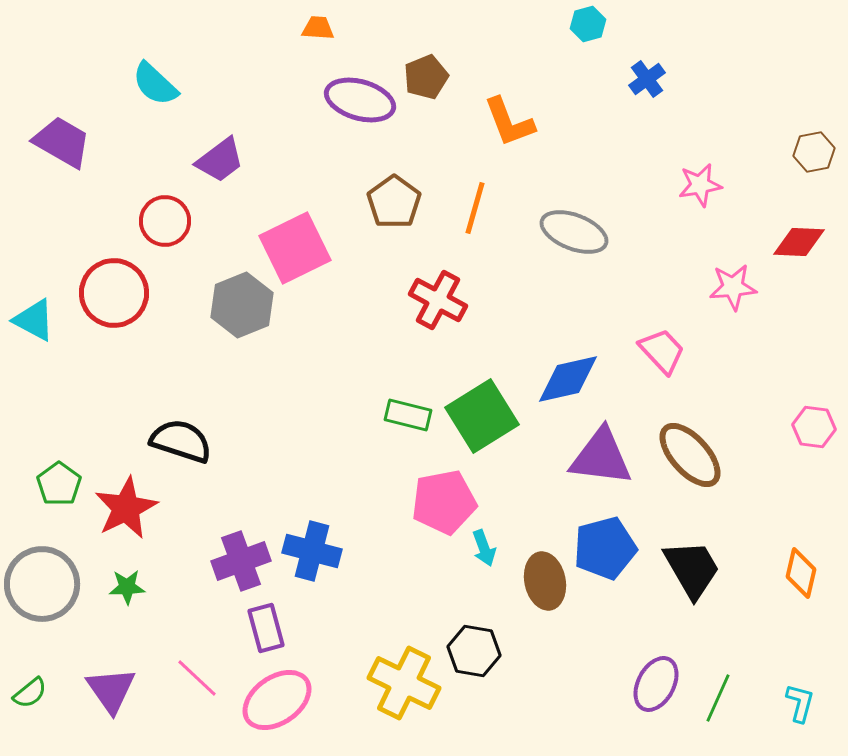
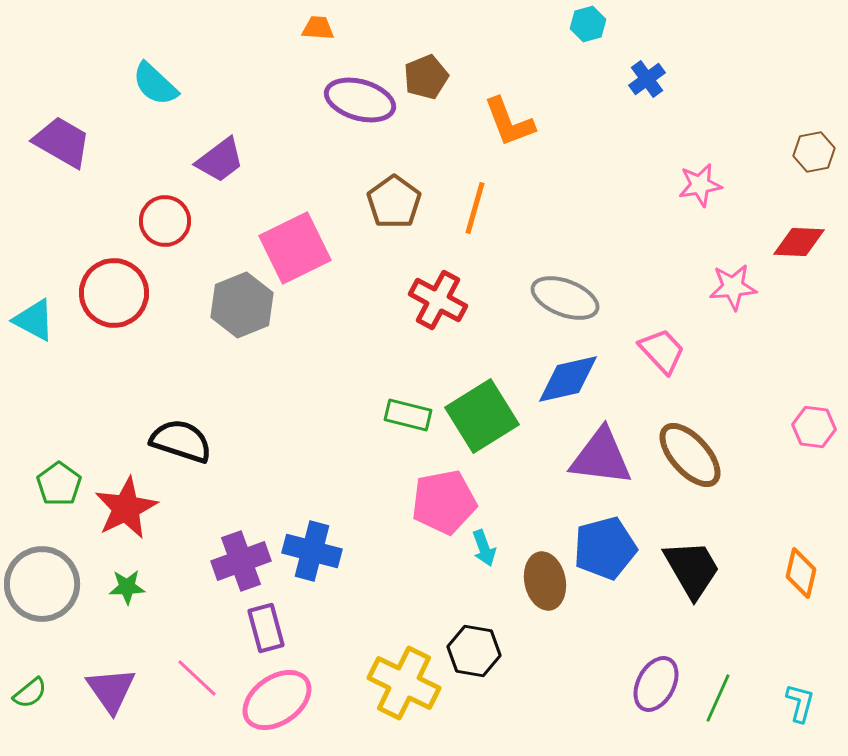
gray ellipse at (574, 232): moved 9 px left, 66 px down
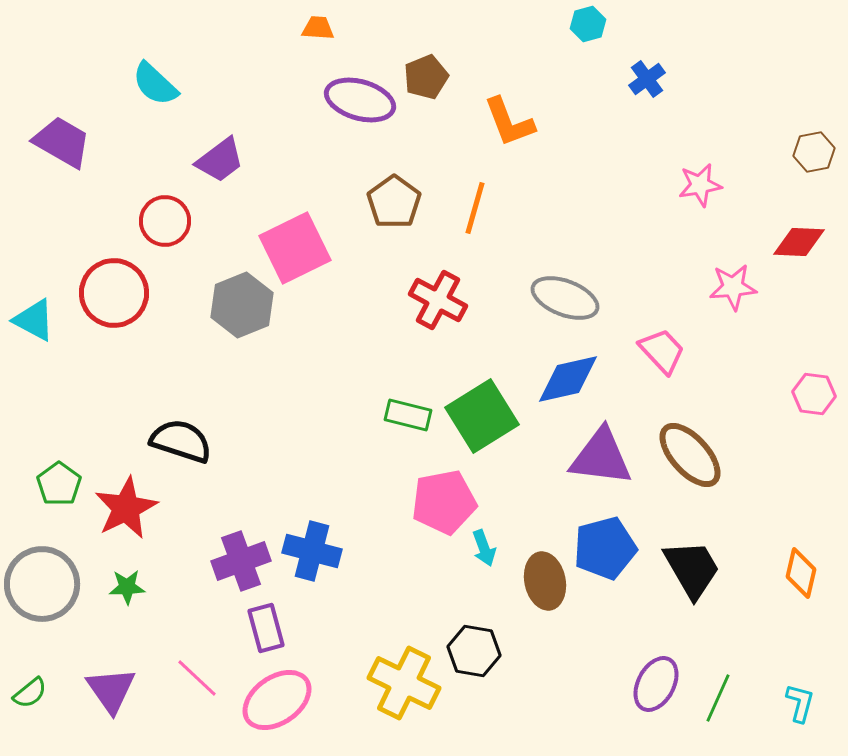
pink hexagon at (814, 427): moved 33 px up
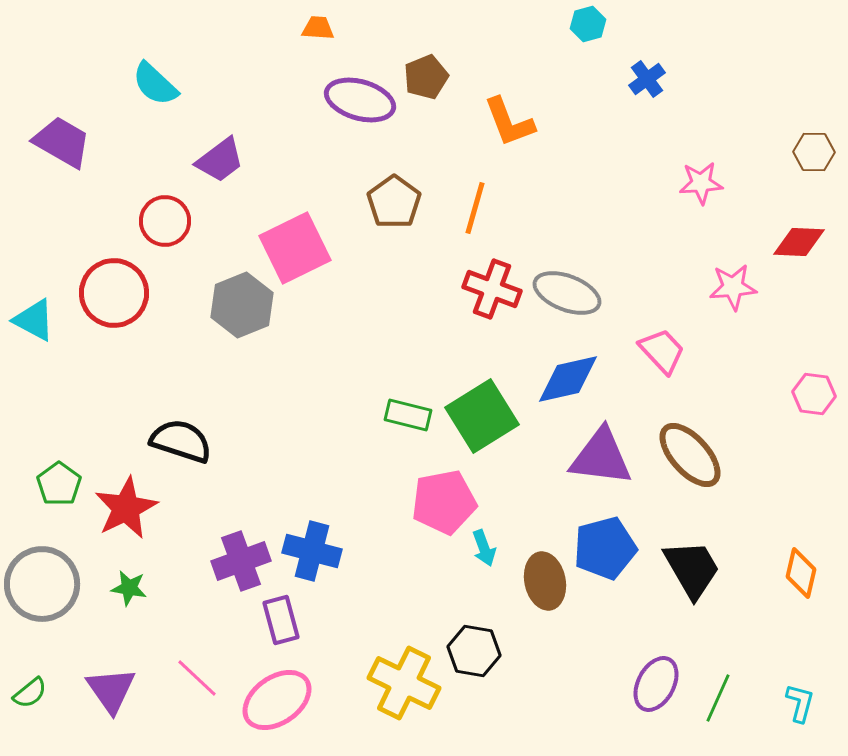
brown hexagon at (814, 152): rotated 12 degrees clockwise
pink star at (700, 185): moved 1 px right, 2 px up; rotated 6 degrees clockwise
gray ellipse at (565, 298): moved 2 px right, 5 px up
red cross at (438, 300): moved 54 px right, 11 px up; rotated 8 degrees counterclockwise
green star at (127, 587): moved 2 px right, 1 px down; rotated 12 degrees clockwise
purple rectangle at (266, 628): moved 15 px right, 8 px up
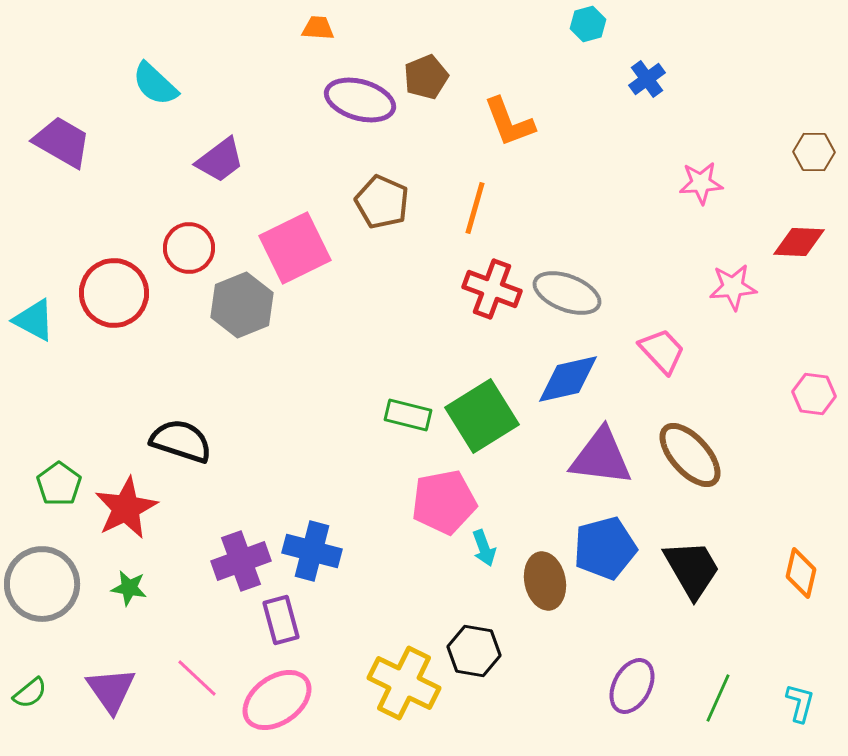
brown pentagon at (394, 202): moved 12 px left; rotated 12 degrees counterclockwise
red circle at (165, 221): moved 24 px right, 27 px down
purple ellipse at (656, 684): moved 24 px left, 2 px down
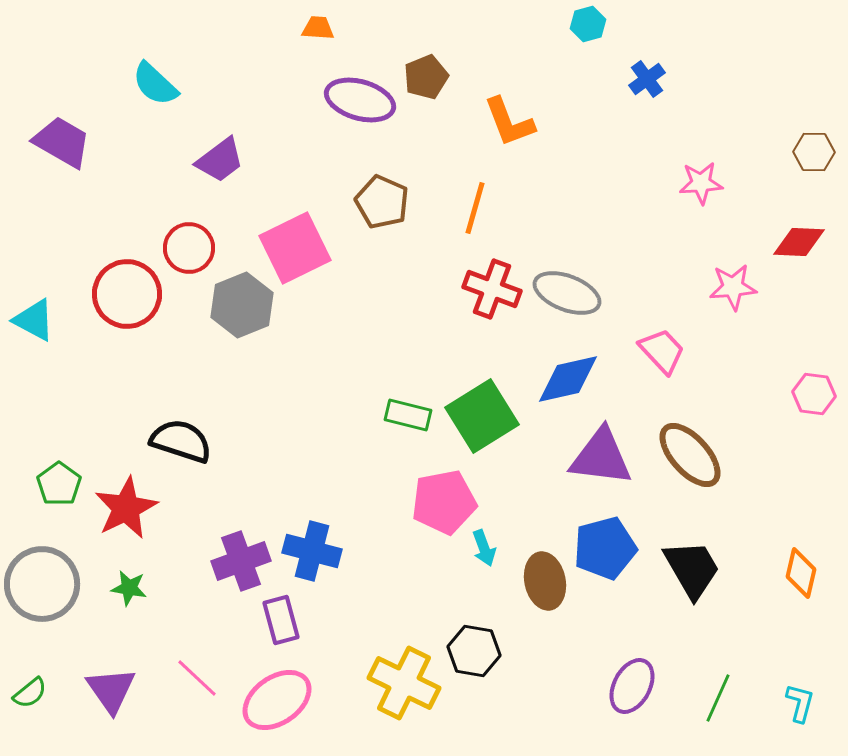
red circle at (114, 293): moved 13 px right, 1 px down
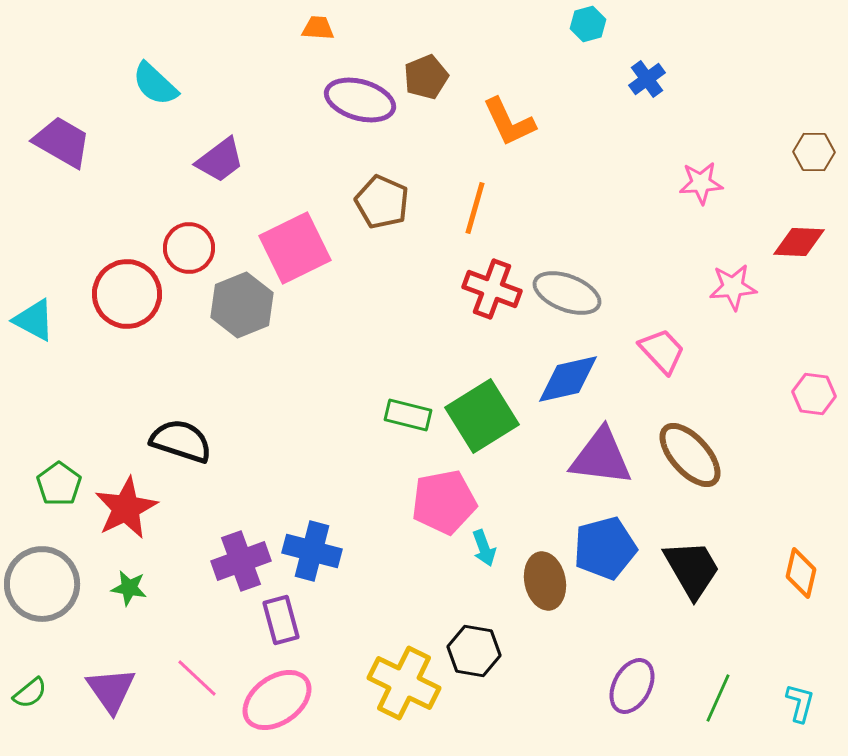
orange L-shape at (509, 122): rotated 4 degrees counterclockwise
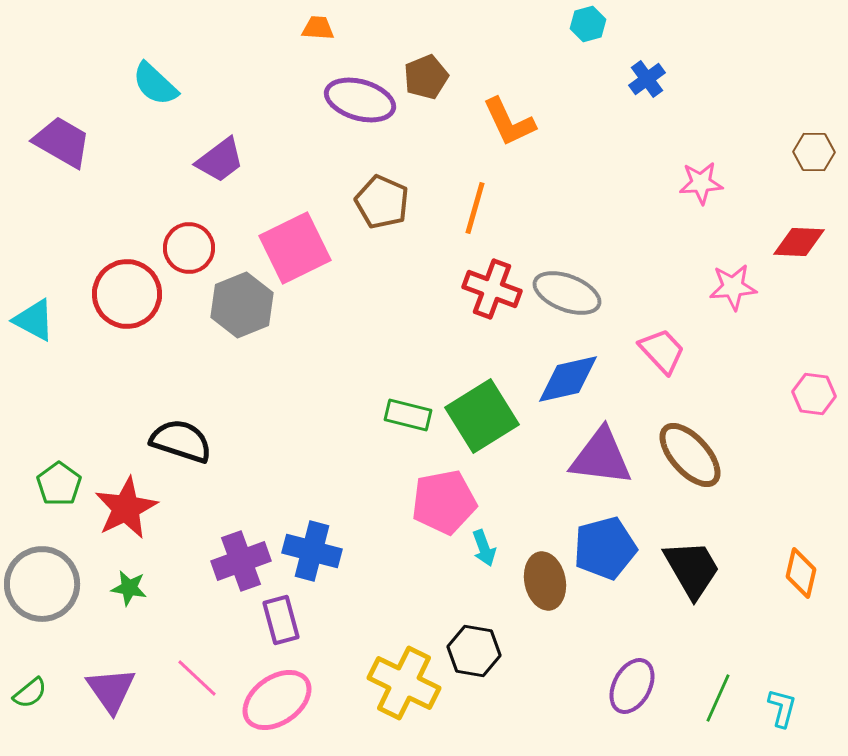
cyan L-shape at (800, 703): moved 18 px left, 5 px down
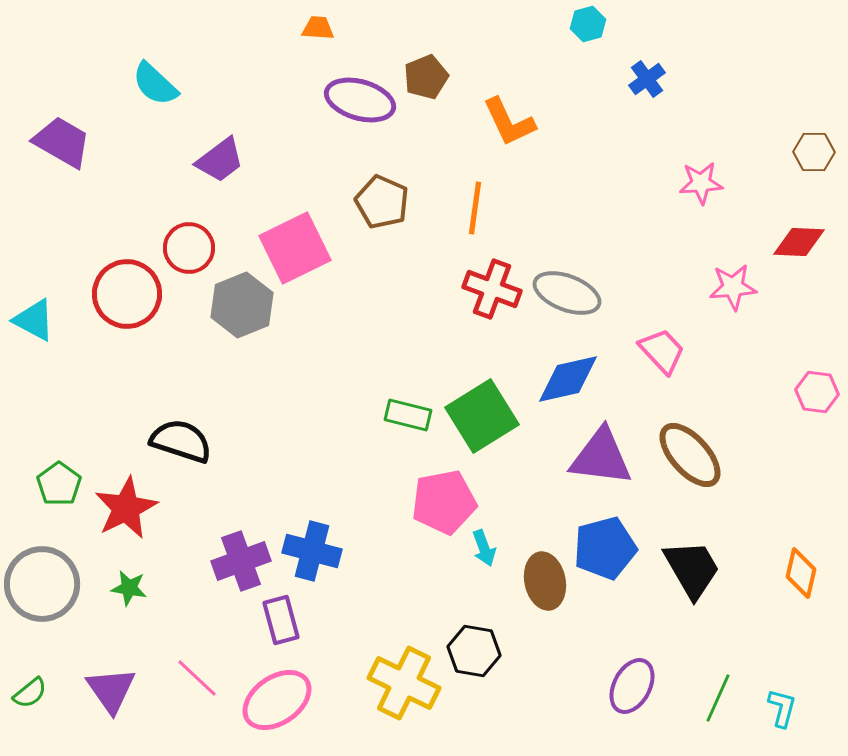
orange line at (475, 208): rotated 8 degrees counterclockwise
pink hexagon at (814, 394): moved 3 px right, 2 px up
